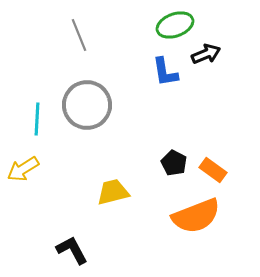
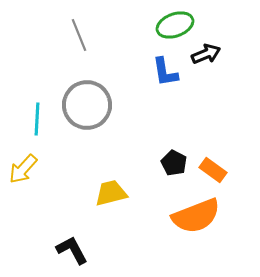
yellow arrow: rotated 16 degrees counterclockwise
yellow trapezoid: moved 2 px left, 1 px down
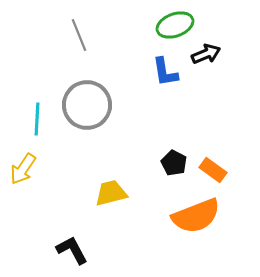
yellow arrow: rotated 8 degrees counterclockwise
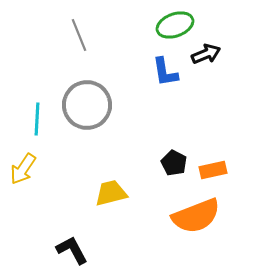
orange rectangle: rotated 48 degrees counterclockwise
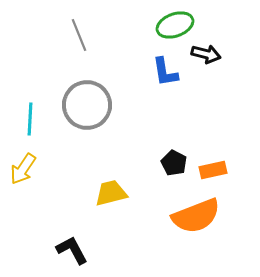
black arrow: rotated 36 degrees clockwise
cyan line: moved 7 px left
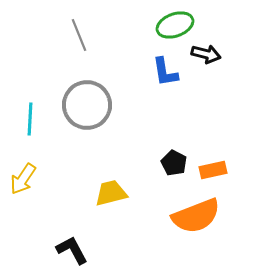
yellow arrow: moved 10 px down
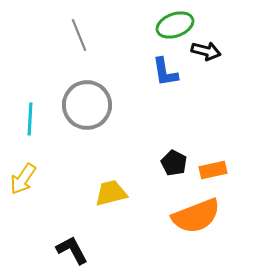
black arrow: moved 3 px up
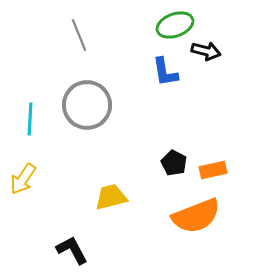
yellow trapezoid: moved 4 px down
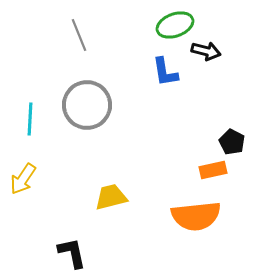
black pentagon: moved 58 px right, 21 px up
orange semicircle: rotated 15 degrees clockwise
black L-shape: moved 3 px down; rotated 16 degrees clockwise
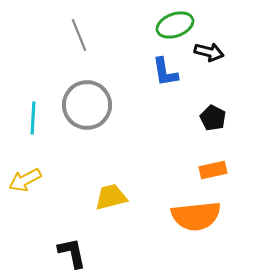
black arrow: moved 3 px right, 1 px down
cyan line: moved 3 px right, 1 px up
black pentagon: moved 19 px left, 24 px up
yellow arrow: moved 2 px right, 1 px down; rotated 28 degrees clockwise
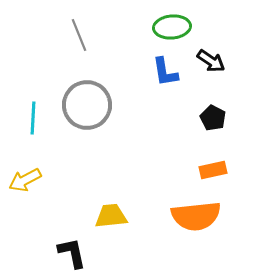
green ellipse: moved 3 px left, 2 px down; rotated 15 degrees clockwise
black arrow: moved 2 px right, 9 px down; rotated 20 degrees clockwise
yellow trapezoid: moved 19 px down; rotated 8 degrees clockwise
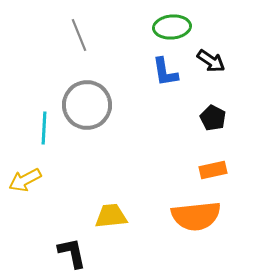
cyan line: moved 11 px right, 10 px down
